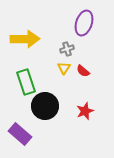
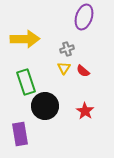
purple ellipse: moved 6 px up
red star: rotated 18 degrees counterclockwise
purple rectangle: rotated 40 degrees clockwise
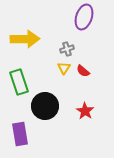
green rectangle: moved 7 px left
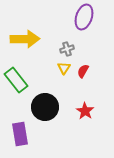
red semicircle: rotated 80 degrees clockwise
green rectangle: moved 3 px left, 2 px up; rotated 20 degrees counterclockwise
black circle: moved 1 px down
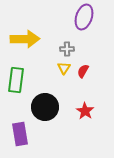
gray cross: rotated 16 degrees clockwise
green rectangle: rotated 45 degrees clockwise
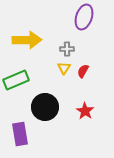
yellow arrow: moved 2 px right, 1 px down
green rectangle: rotated 60 degrees clockwise
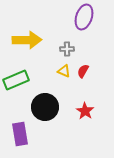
yellow triangle: moved 3 px down; rotated 40 degrees counterclockwise
